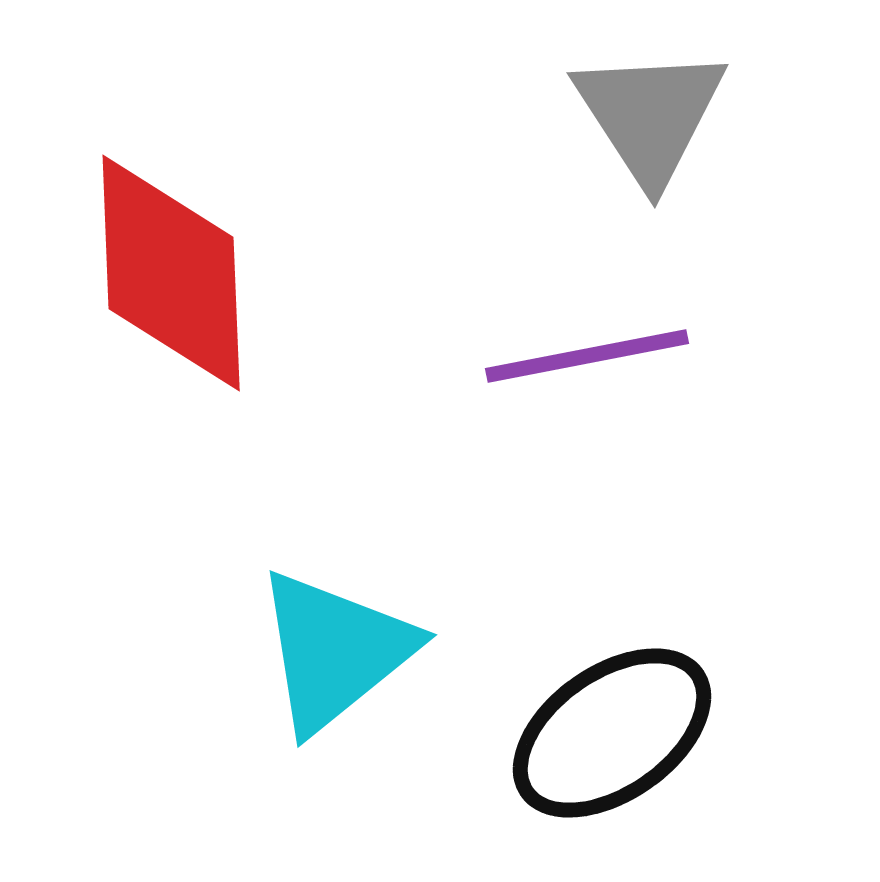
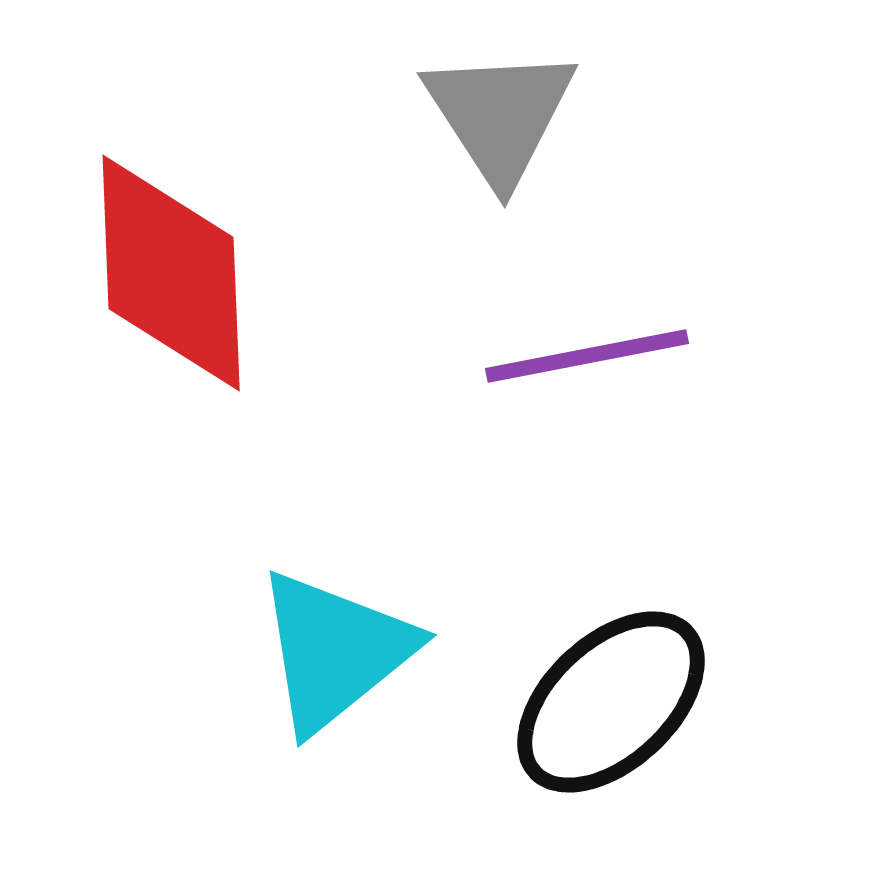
gray triangle: moved 150 px left
black ellipse: moved 1 px left, 31 px up; rotated 8 degrees counterclockwise
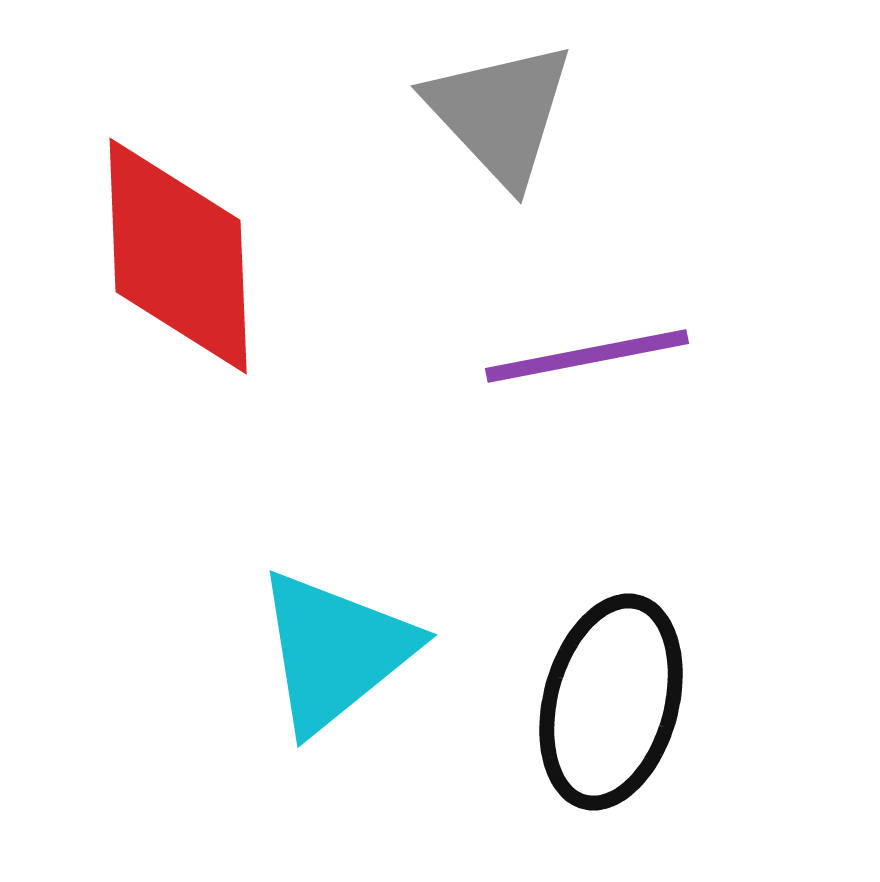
gray triangle: moved 2 px up; rotated 10 degrees counterclockwise
red diamond: moved 7 px right, 17 px up
black ellipse: rotated 32 degrees counterclockwise
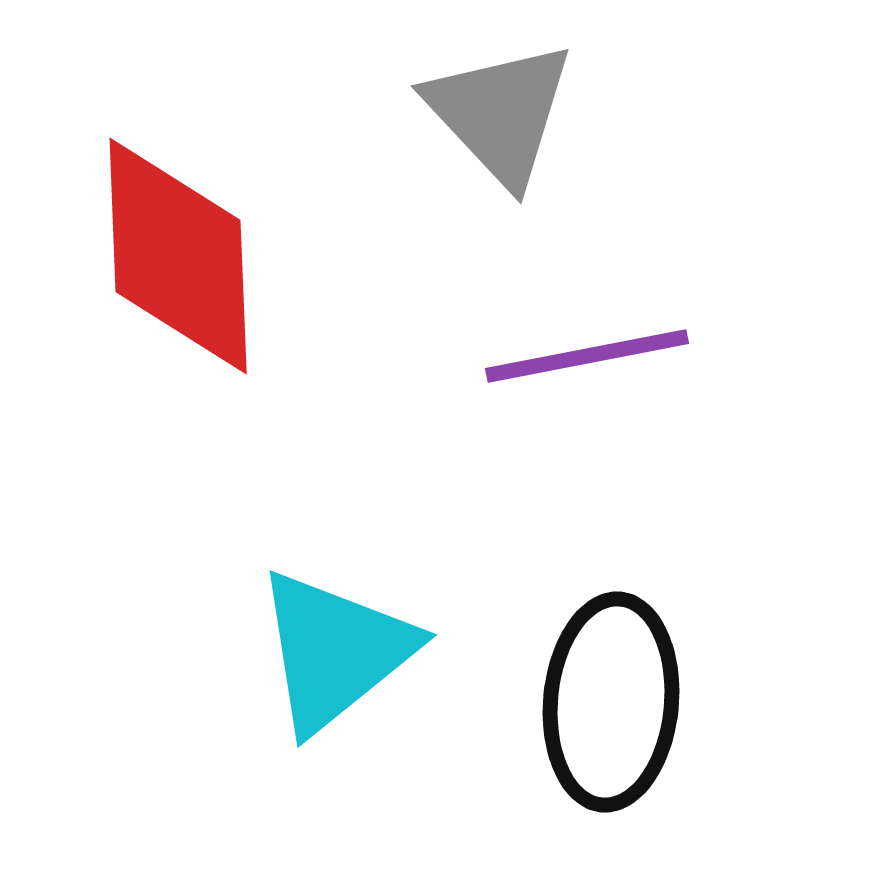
black ellipse: rotated 10 degrees counterclockwise
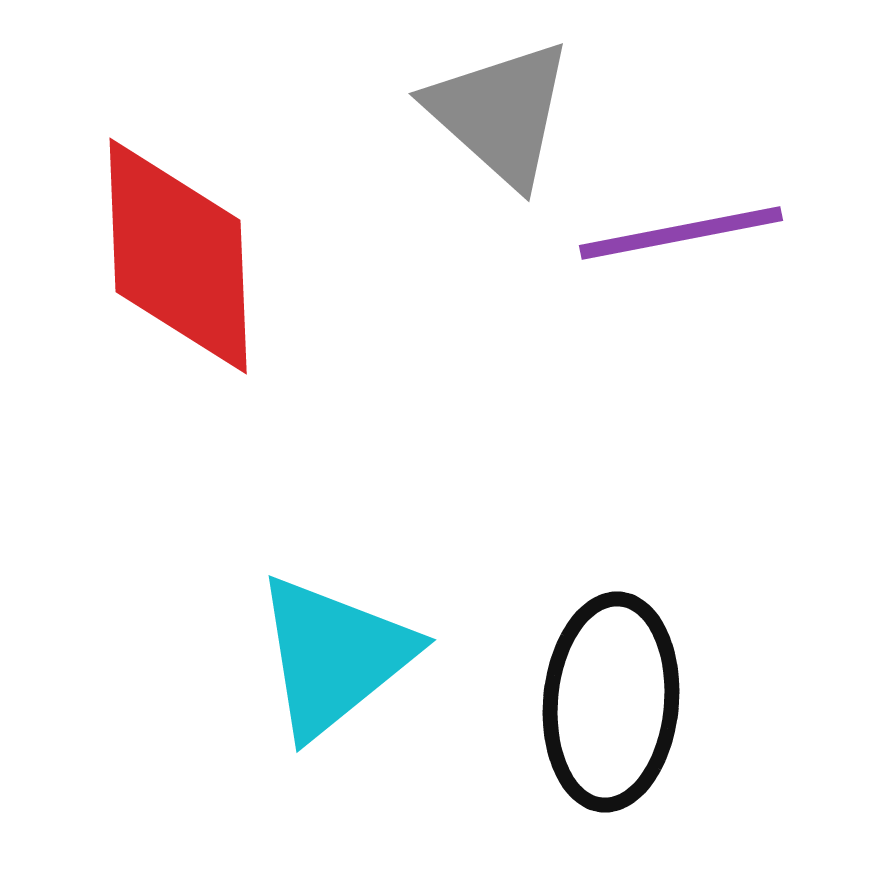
gray triangle: rotated 5 degrees counterclockwise
purple line: moved 94 px right, 123 px up
cyan triangle: moved 1 px left, 5 px down
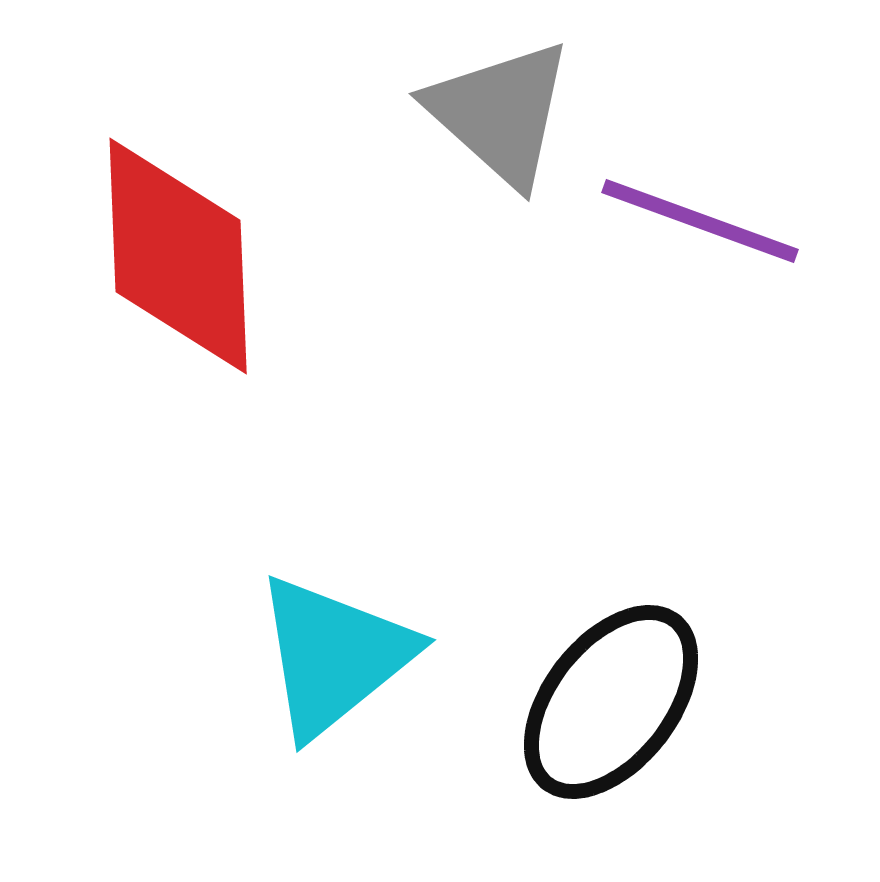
purple line: moved 19 px right, 12 px up; rotated 31 degrees clockwise
black ellipse: rotated 33 degrees clockwise
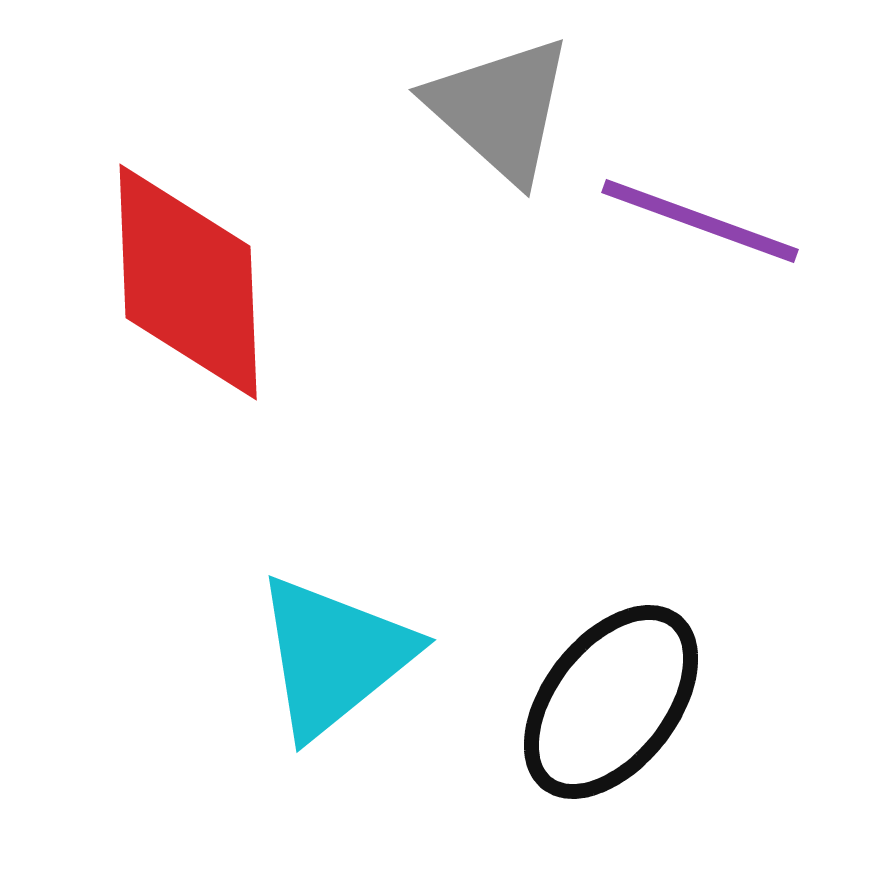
gray triangle: moved 4 px up
red diamond: moved 10 px right, 26 px down
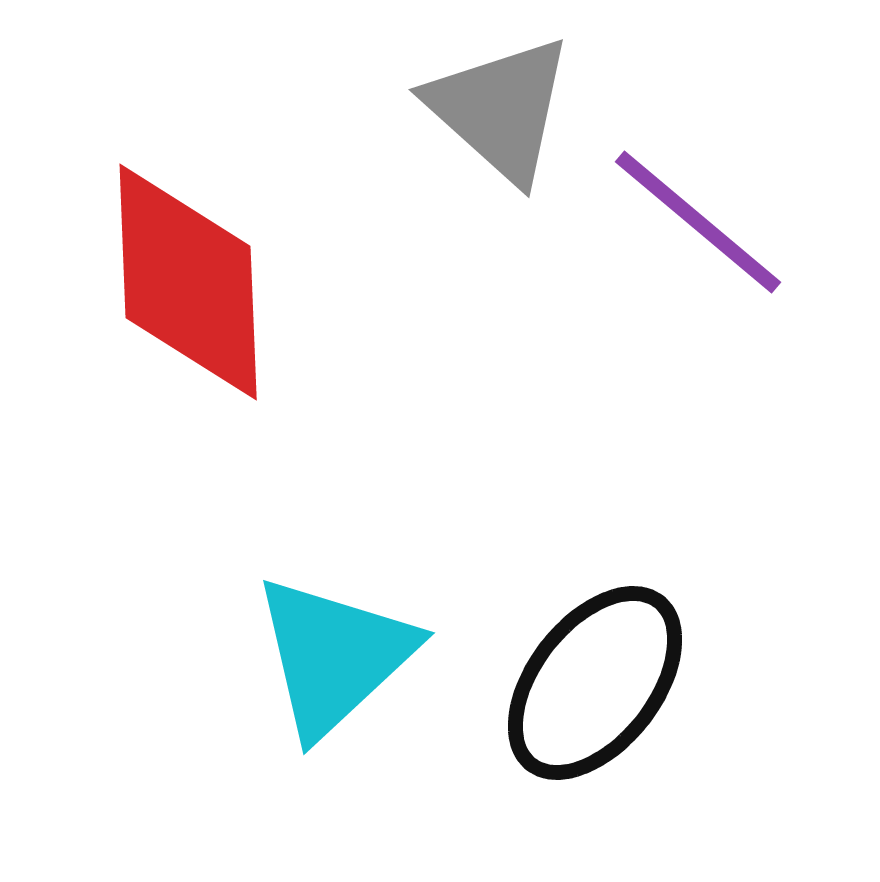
purple line: moved 2 px left, 1 px down; rotated 20 degrees clockwise
cyan triangle: rotated 4 degrees counterclockwise
black ellipse: moved 16 px left, 19 px up
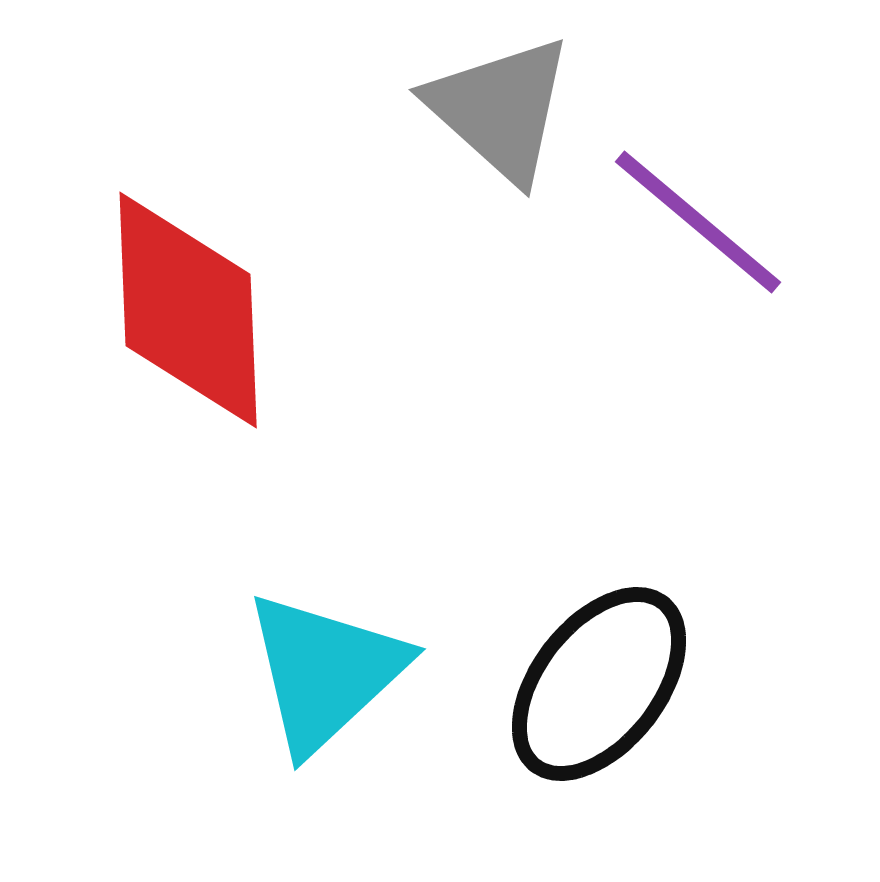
red diamond: moved 28 px down
cyan triangle: moved 9 px left, 16 px down
black ellipse: moved 4 px right, 1 px down
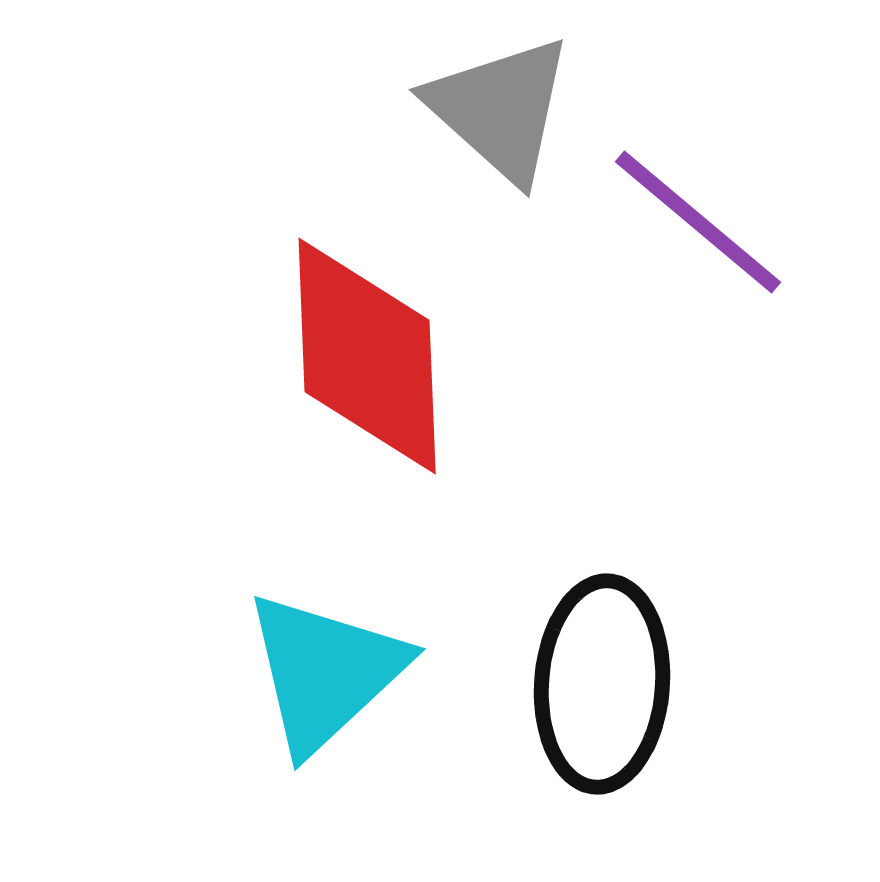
red diamond: moved 179 px right, 46 px down
black ellipse: moved 3 px right; rotated 34 degrees counterclockwise
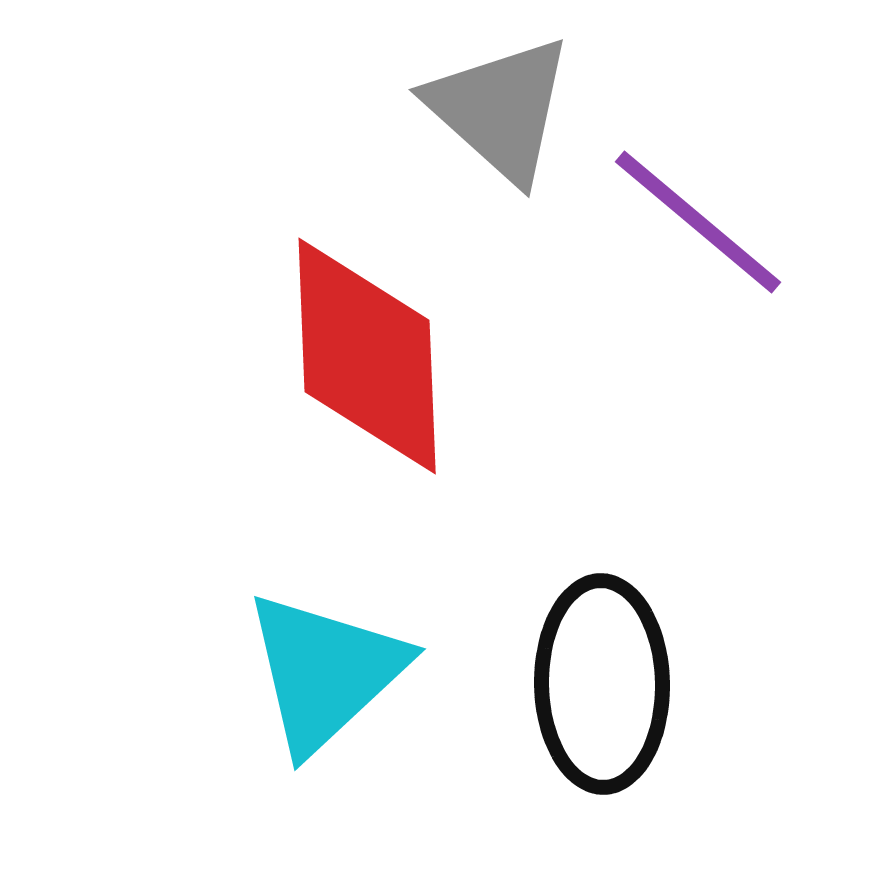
black ellipse: rotated 5 degrees counterclockwise
